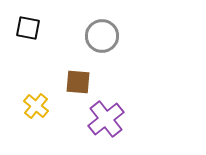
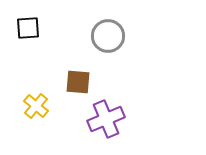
black square: rotated 15 degrees counterclockwise
gray circle: moved 6 px right
purple cross: rotated 15 degrees clockwise
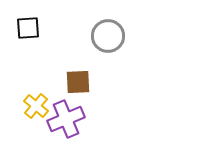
brown square: rotated 8 degrees counterclockwise
purple cross: moved 40 px left
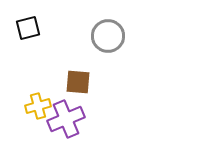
black square: rotated 10 degrees counterclockwise
brown square: rotated 8 degrees clockwise
yellow cross: moved 2 px right; rotated 35 degrees clockwise
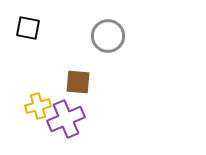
black square: rotated 25 degrees clockwise
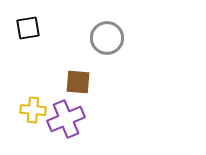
black square: rotated 20 degrees counterclockwise
gray circle: moved 1 px left, 2 px down
yellow cross: moved 5 px left, 4 px down; rotated 20 degrees clockwise
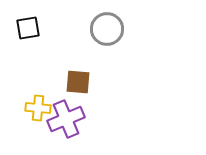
gray circle: moved 9 px up
yellow cross: moved 5 px right, 2 px up
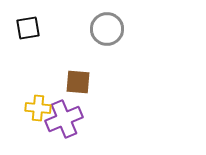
purple cross: moved 2 px left
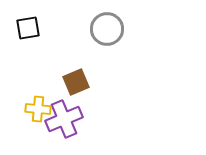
brown square: moved 2 px left; rotated 28 degrees counterclockwise
yellow cross: moved 1 px down
